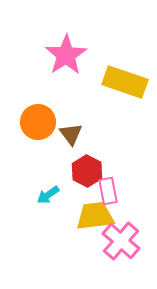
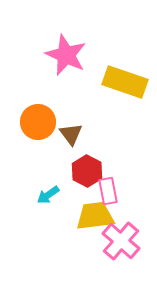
pink star: rotated 15 degrees counterclockwise
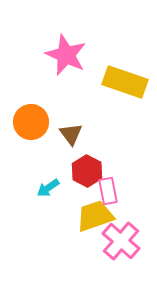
orange circle: moved 7 px left
cyan arrow: moved 7 px up
yellow trapezoid: rotated 12 degrees counterclockwise
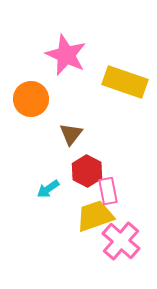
orange circle: moved 23 px up
brown triangle: rotated 15 degrees clockwise
cyan arrow: moved 1 px down
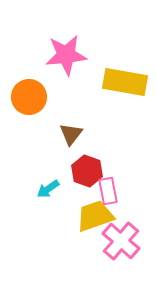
pink star: rotated 30 degrees counterclockwise
yellow rectangle: rotated 9 degrees counterclockwise
orange circle: moved 2 px left, 2 px up
red hexagon: rotated 8 degrees counterclockwise
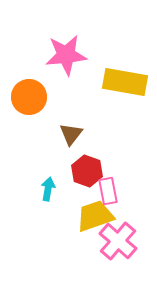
cyan arrow: rotated 135 degrees clockwise
pink cross: moved 3 px left
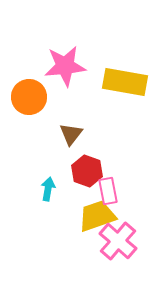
pink star: moved 1 px left, 11 px down
yellow trapezoid: moved 2 px right
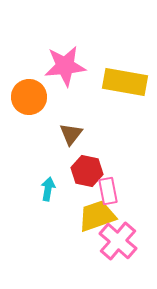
red hexagon: rotated 8 degrees counterclockwise
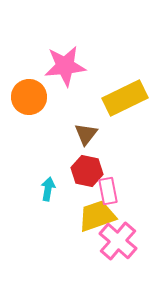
yellow rectangle: moved 16 px down; rotated 36 degrees counterclockwise
brown triangle: moved 15 px right
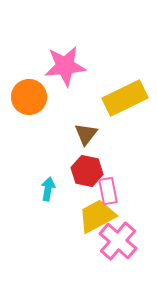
yellow trapezoid: rotated 9 degrees counterclockwise
